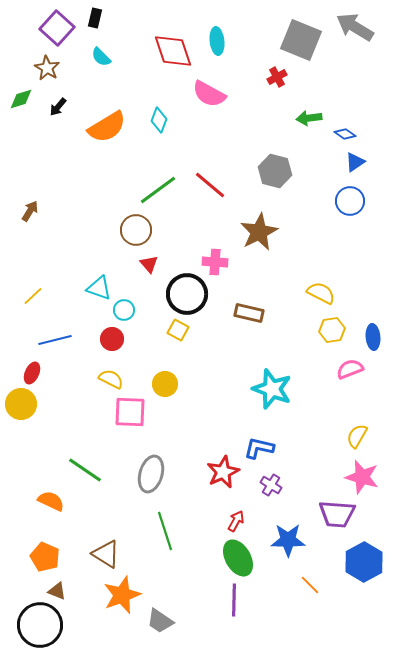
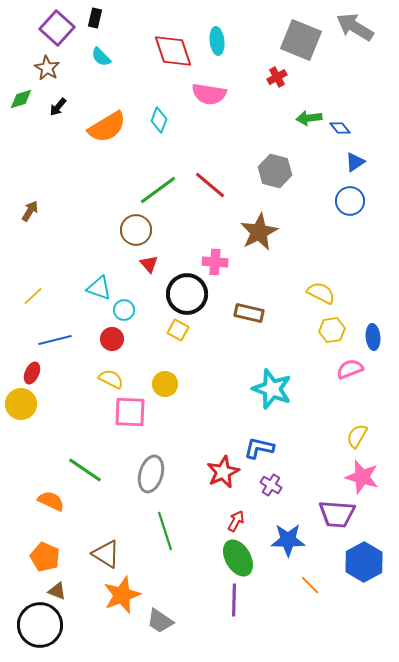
pink semicircle at (209, 94): rotated 20 degrees counterclockwise
blue diamond at (345, 134): moved 5 px left, 6 px up; rotated 15 degrees clockwise
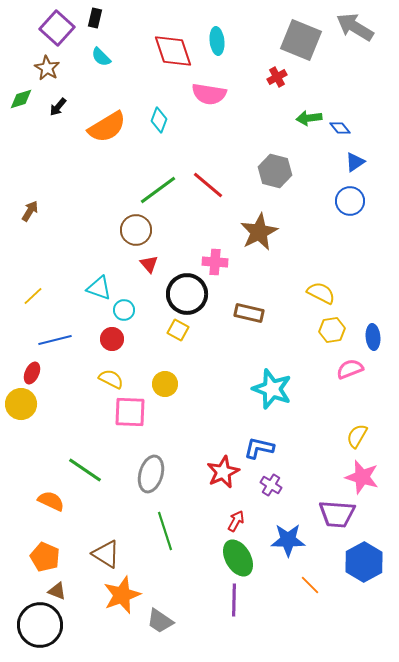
red line at (210, 185): moved 2 px left
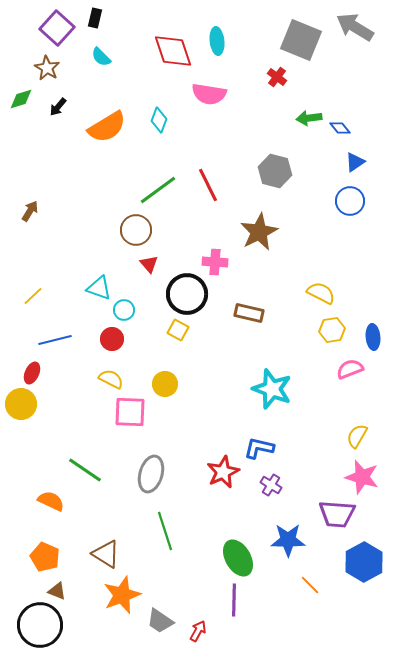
red cross at (277, 77): rotated 24 degrees counterclockwise
red line at (208, 185): rotated 24 degrees clockwise
red arrow at (236, 521): moved 38 px left, 110 px down
